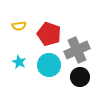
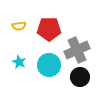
red pentagon: moved 5 px up; rotated 20 degrees counterclockwise
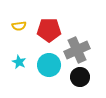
red pentagon: moved 1 px down
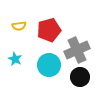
red pentagon: rotated 15 degrees counterclockwise
cyan star: moved 4 px left, 3 px up
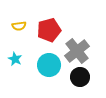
gray cross: moved 1 px down; rotated 15 degrees counterclockwise
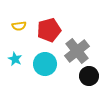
cyan circle: moved 4 px left, 1 px up
black circle: moved 9 px right, 1 px up
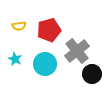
black circle: moved 3 px right, 2 px up
